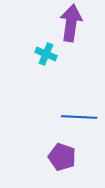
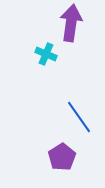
blue line: rotated 52 degrees clockwise
purple pentagon: rotated 20 degrees clockwise
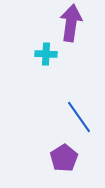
cyan cross: rotated 20 degrees counterclockwise
purple pentagon: moved 2 px right, 1 px down
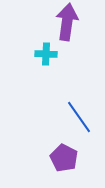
purple arrow: moved 4 px left, 1 px up
purple pentagon: rotated 12 degrees counterclockwise
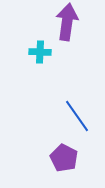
cyan cross: moved 6 px left, 2 px up
blue line: moved 2 px left, 1 px up
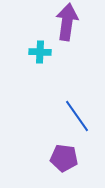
purple pentagon: rotated 20 degrees counterclockwise
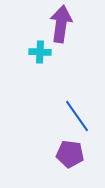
purple arrow: moved 6 px left, 2 px down
purple pentagon: moved 6 px right, 4 px up
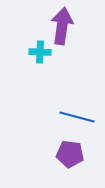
purple arrow: moved 1 px right, 2 px down
blue line: moved 1 px down; rotated 40 degrees counterclockwise
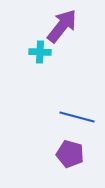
purple arrow: rotated 30 degrees clockwise
purple pentagon: rotated 8 degrees clockwise
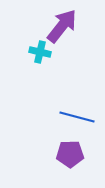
cyan cross: rotated 10 degrees clockwise
purple pentagon: rotated 16 degrees counterclockwise
